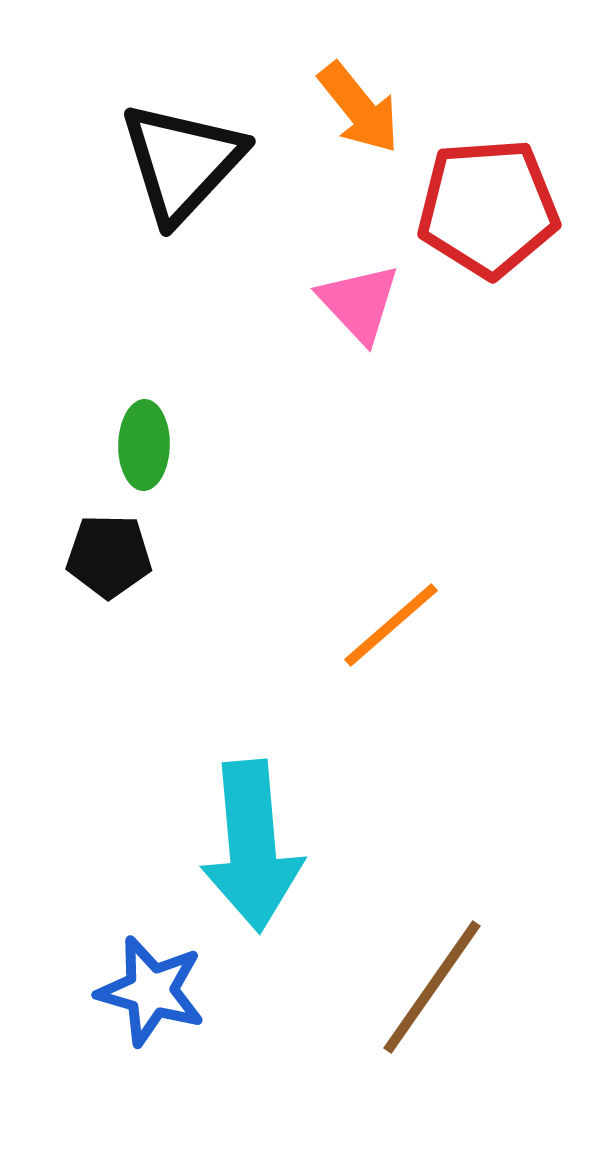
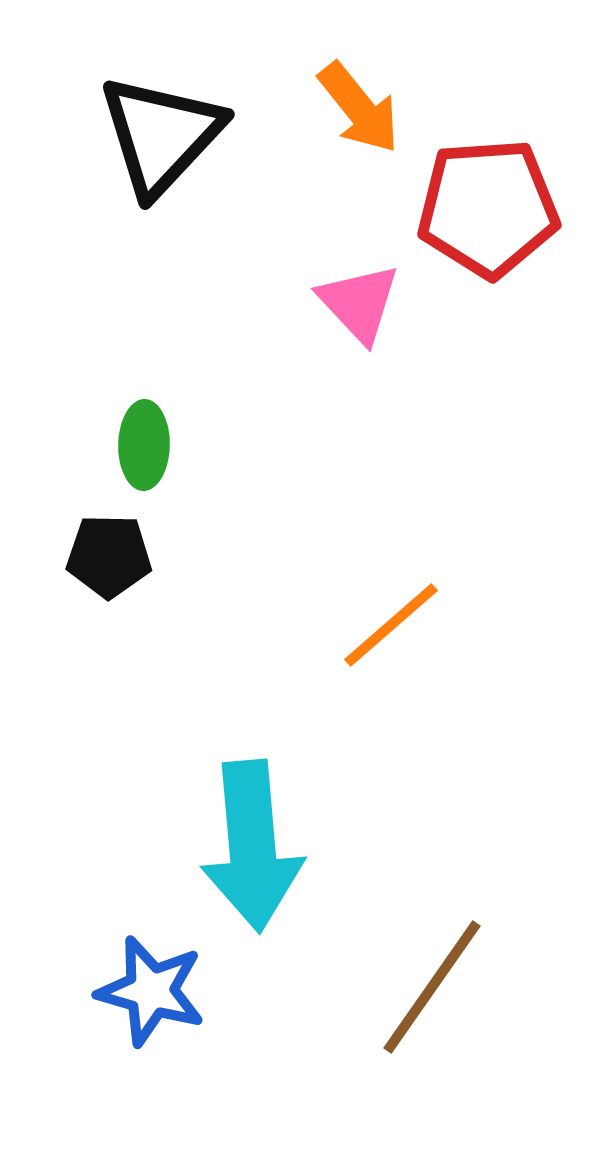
black triangle: moved 21 px left, 27 px up
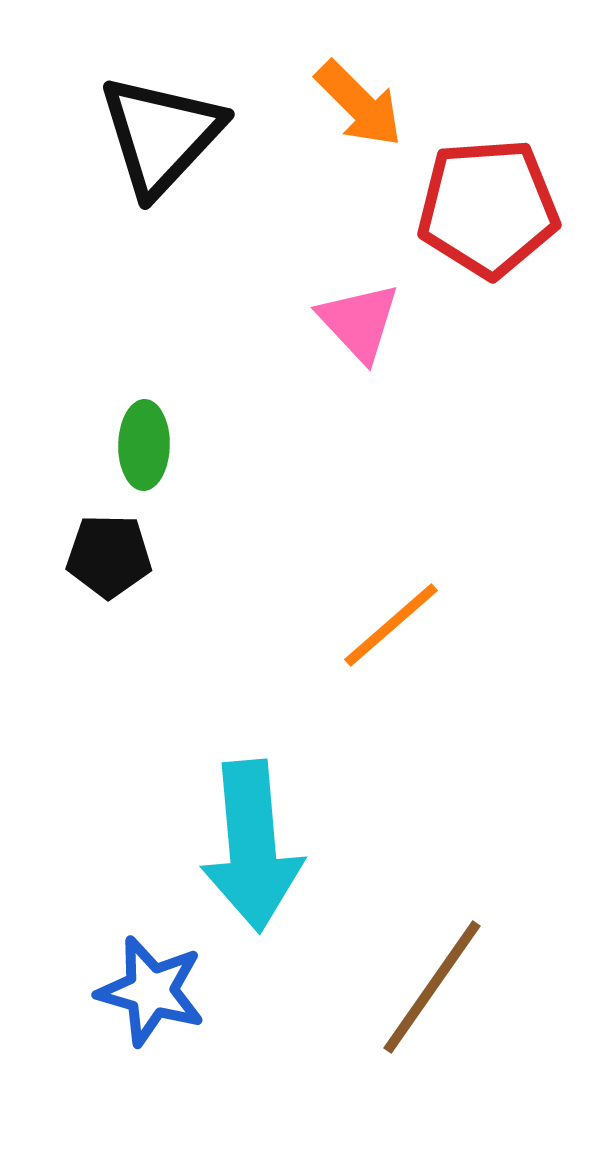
orange arrow: moved 4 px up; rotated 6 degrees counterclockwise
pink triangle: moved 19 px down
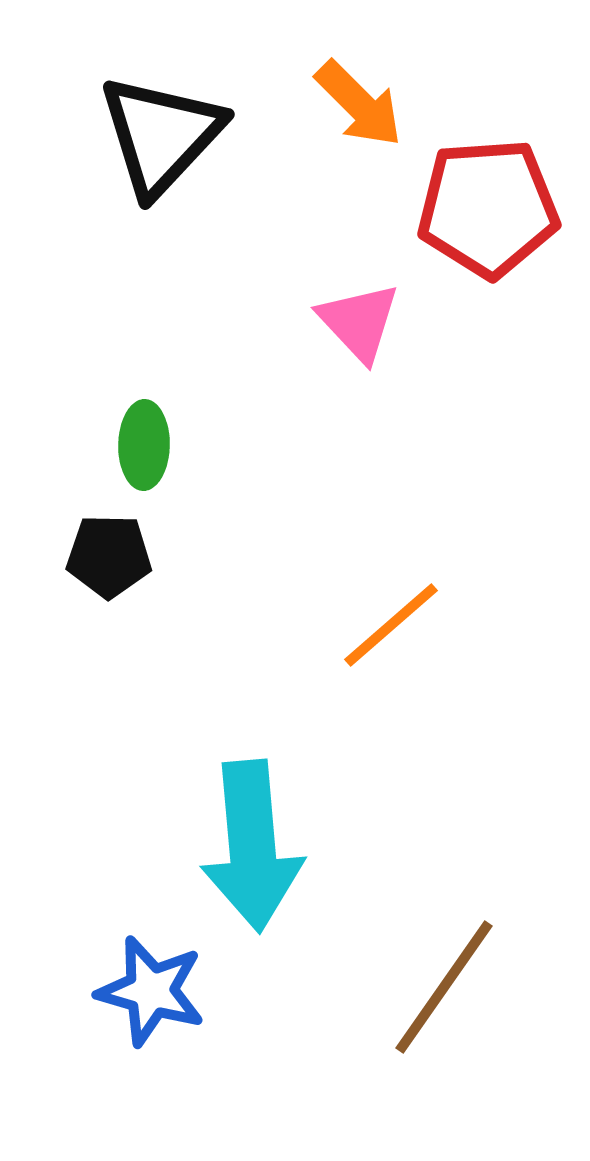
brown line: moved 12 px right
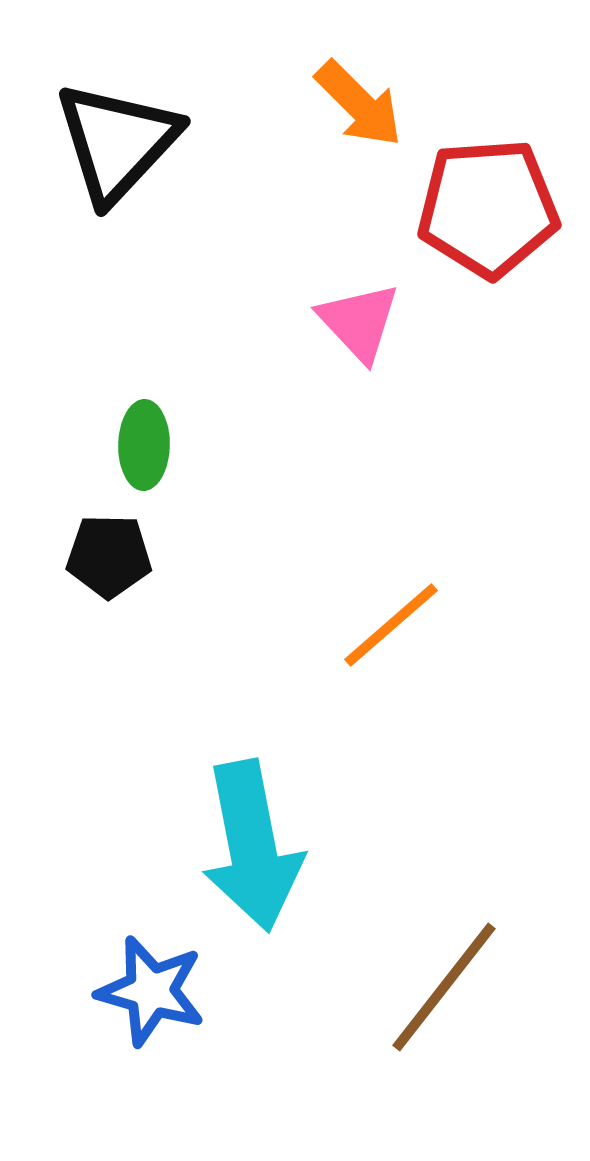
black triangle: moved 44 px left, 7 px down
cyan arrow: rotated 6 degrees counterclockwise
brown line: rotated 3 degrees clockwise
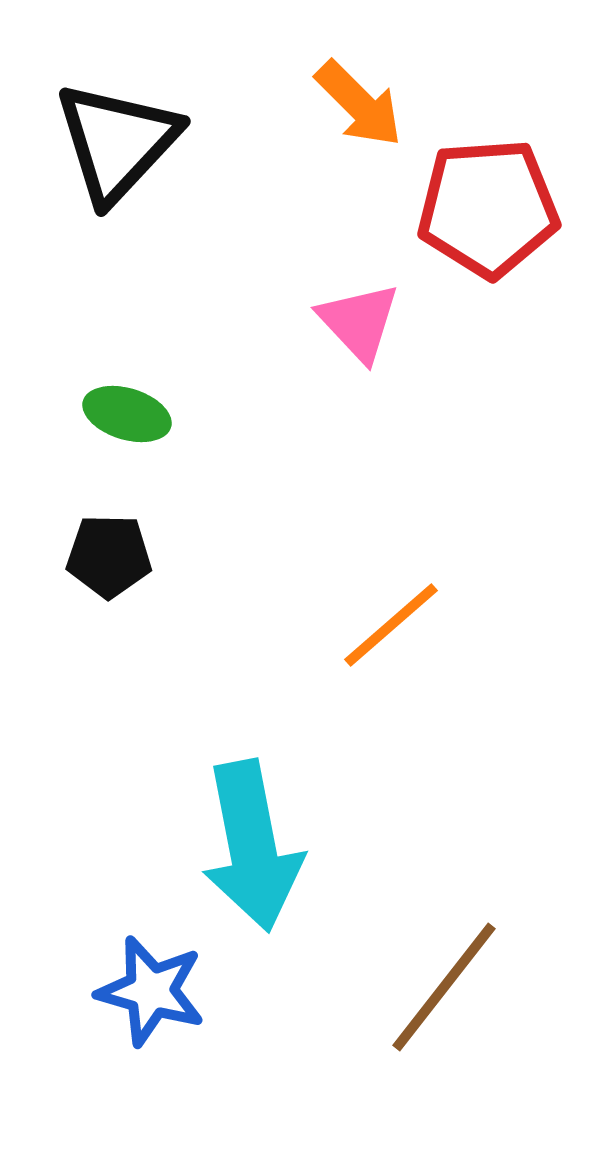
green ellipse: moved 17 px left, 31 px up; rotated 74 degrees counterclockwise
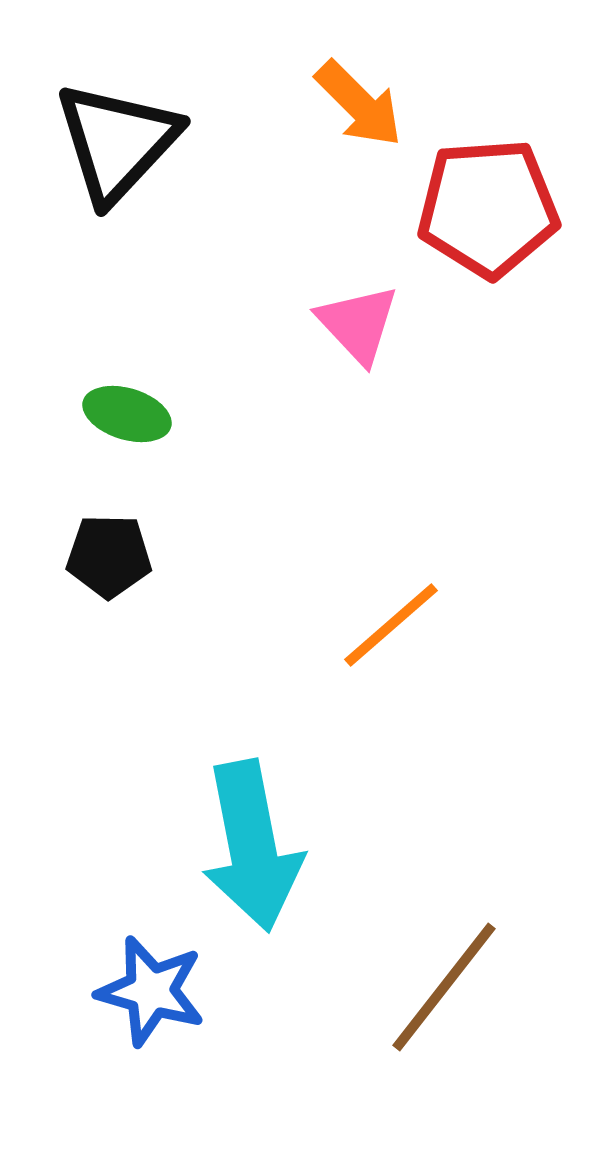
pink triangle: moved 1 px left, 2 px down
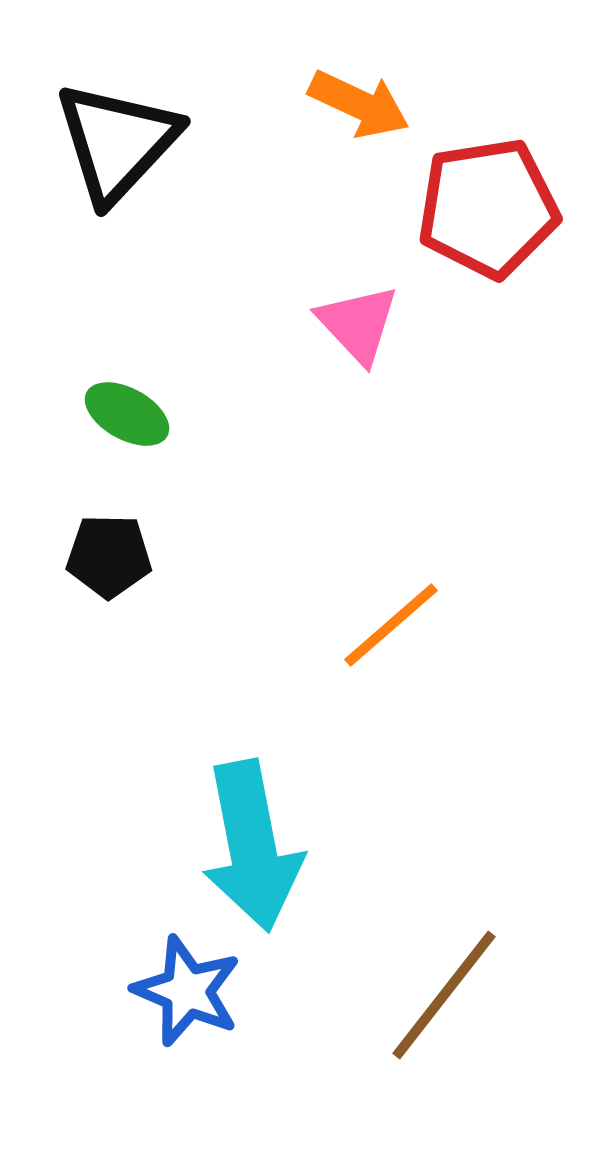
orange arrow: rotated 20 degrees counterclockwise
red pentagon: rotated 5 degrees counterclockwise
green ellipse: rotated 12 degrees clockwise
brown line: moved 8 px down
blue star: moved 36 px right; rotated 7 degrees clockwise
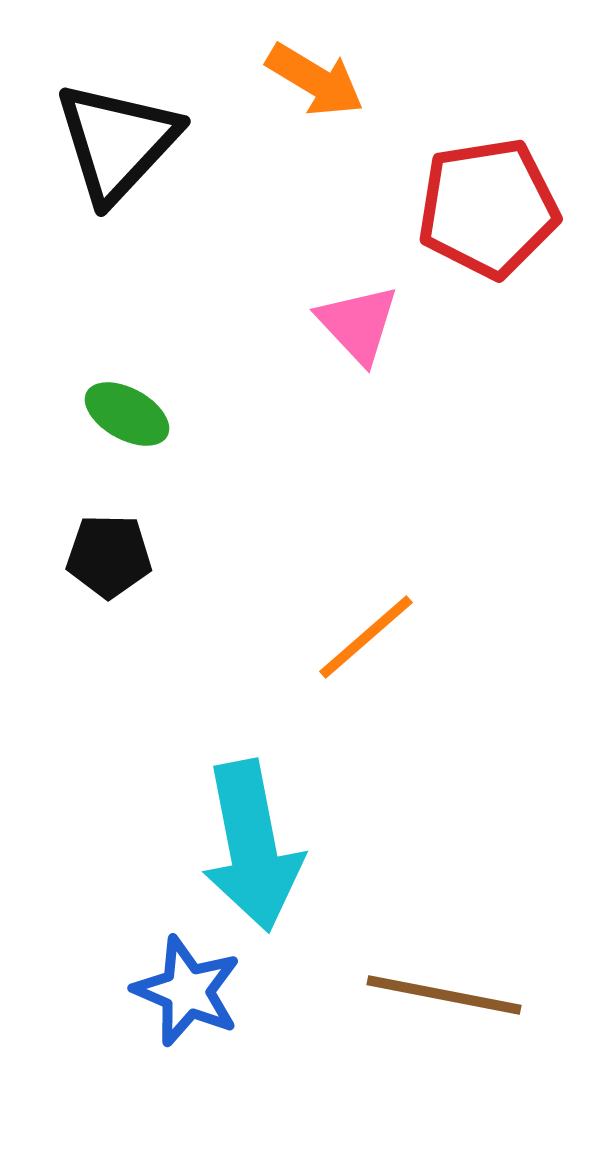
orange arrow: moved 44 px left, 24 px up; rotated 6 degrees clockwise
orange line: moved 25 px left, 12 px down
brown line: rotated 63 degrees clockwise
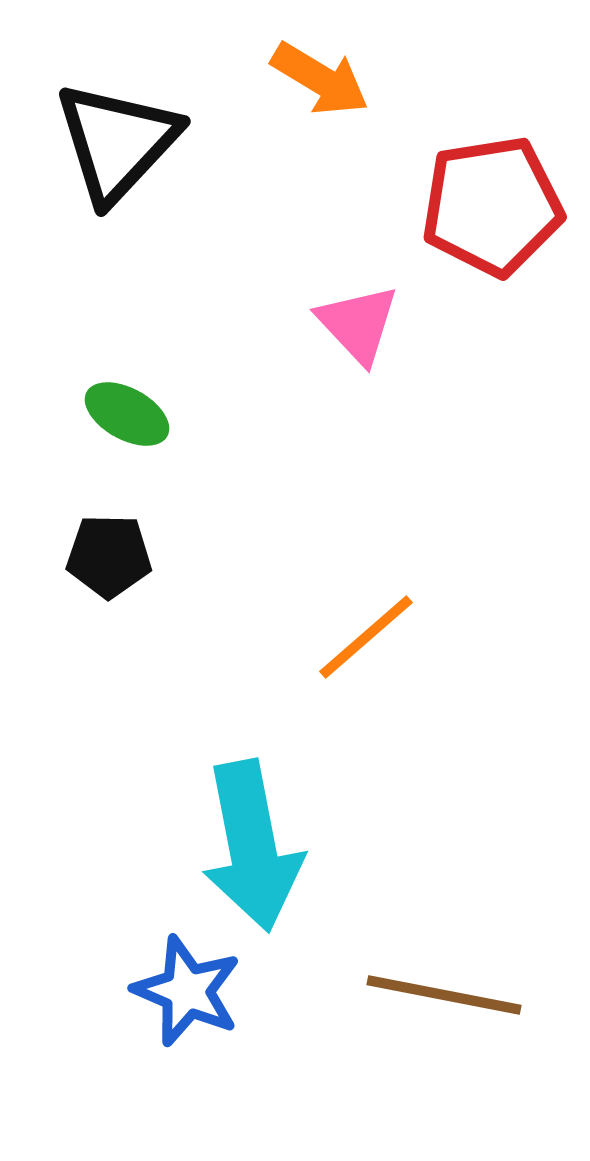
orange arrow: moved 5 px right, 1 px up
red pentagon: moved 4 px right, 2 px up
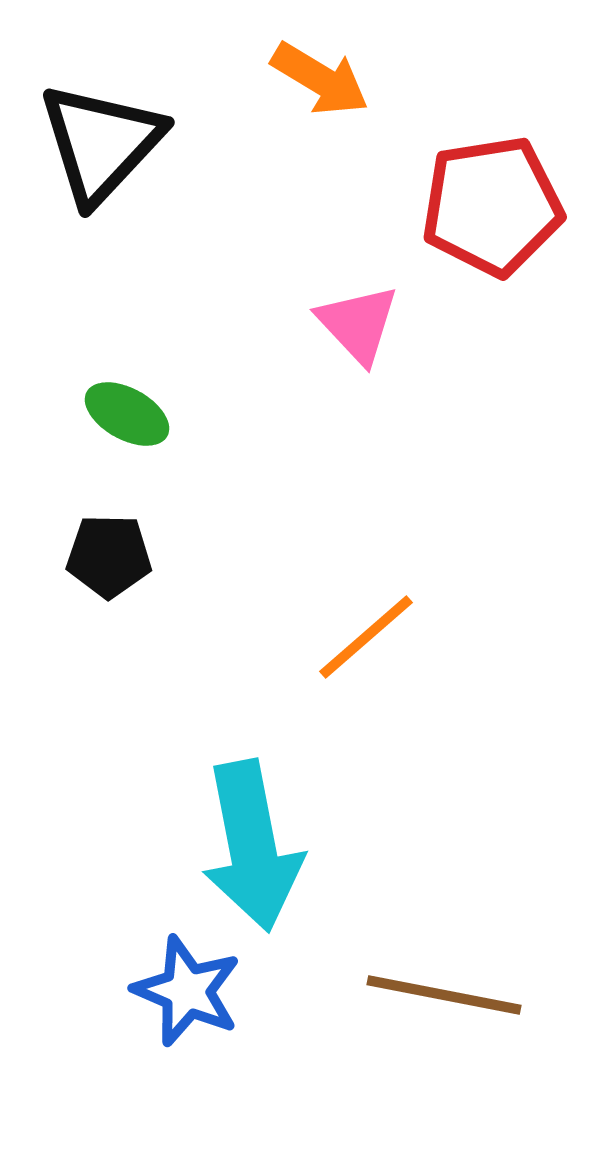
black triangle: moved 16 px left, 1 px down
